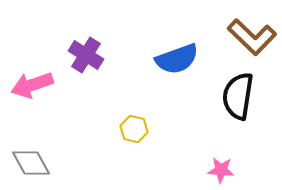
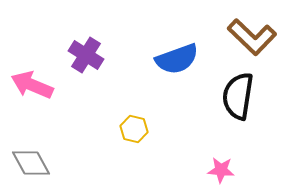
pink arrow: rotated 42 degrees clockwise
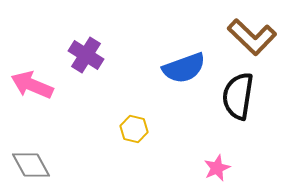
blue semicircle: moved 7 px right, 9 px down
gray diamond: moved 2 px down
pink star: moved 4 px left, 2 px up; rotated 28 degrees counterclockwise
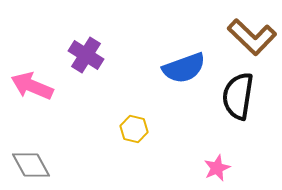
pink arrow: moved 1 px down
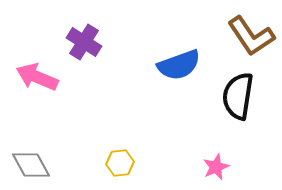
brown L-shape: moved 1 px left, 1 px up; rotated 12 degrees clockwise
purple cross: moved 2 px left, 13 px up
blue semicircle: moved 5 px left, 3 px up
pink arrow: moved 5 px right, 9 px up
yellow hexagon: moved 14 px left, 34 px down; rotated 20 degrees counterclockwise
pink star: moved 1 px left, 1 px up
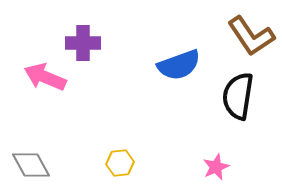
purple cross: moved 1 px left, 1 px down; rotated 32 degrees counterclockwise
pink arrow: moved 8 px right
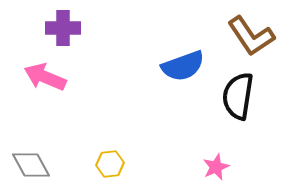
purple cross: moved 20 px left, 15 px up
blue semicircle: moved 4 px right, 1 px down
yellow hexagon: moved 10 px left, 1 px down
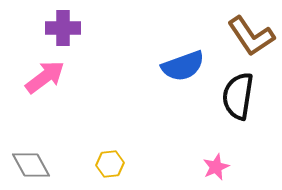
pink arrow: rotated 120 degrees clockwise
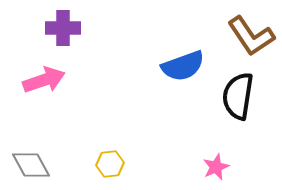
pink arrow: moved 1 px left, 3 px down; rotated 18 degrees clockwise
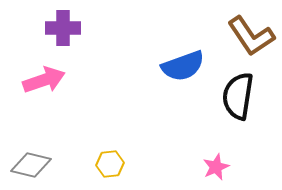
gray diamond: rotated 48 degrees counterclockwise
